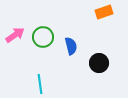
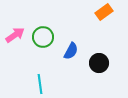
orange rectangle: rotated 18 degrees counterclockwise
blue semicircle: moved 5 px down; rotated 42 degrees clockwise
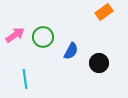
cyan line: moved 15 px left, 5 px up
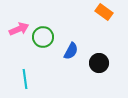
orange rectangle: rotated 72 degrees clockwise
pink arrow: moved 4 px right, 6 px up; rotated 12 degrees clockwise
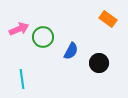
orange rectangle: moved 4 px right, 7 px down
cyan line: moved 3 px left
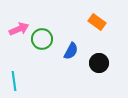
orange rectangle: moved 11 px left, 3 px down
green circle: moved 1 px left, 2 px down
cyan line: moved 8 px left, 2 px down
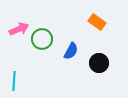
cyan line: rotated 12 degrees clockwise
